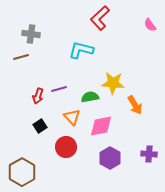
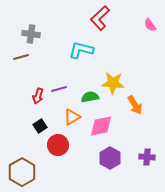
orange triangle: rotated 42 degrees clockwise
red circle: moved 8 px left, 2 px up
purple cross: moved 2 px left, 3 px down
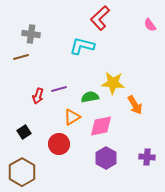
cyan L-shape: moved 1 px right, 4 px up
black square: moved 16 px left, 6 px down
red circle: moved 1 px right, 1 px up
purple hexagon: moved 4 px left
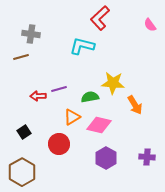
red arrow: rotated 70 degrees clockwise
pink diamond: moved 2 px left, 1 px up; rotated 25 degrees clockwise
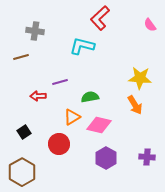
gray cross: moved 4 px right, 3 px up
yellow star: moved 27 px right, 5 px up
purple line: moved 1 px right, 7 px up
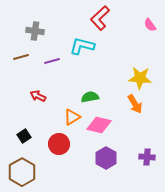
purple line: moved 8 px left, 21 px up
red arrow: rotated 28 degrees clockwise
orange arrow: moved 1 px up
black square: moved 4 px down
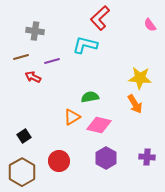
cyan L-shape: moved 3 px right, 1 px up
red arrow: moved 5 px left, 19 px up
red circle: moved 17 px down
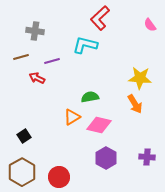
red arrow: moved 4 px right, 1 px down
red circle: moved 16 px down
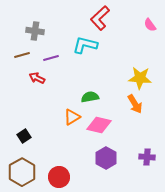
brown line: moved 1 px right, 2 px up
purple line: moved 1 px left, 3 px up
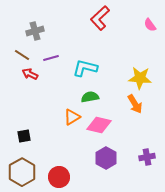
gray cross: rotated 24 degrees counterclockwise
cyan L-shape: moved 23 px down
brown line: rotated 49 degrees clockwise
red arrow: moved 7 px left, 4 px up
black square: rotated 24 degrees clockwise
purple cross: rotated 14 degrees counterclockwise
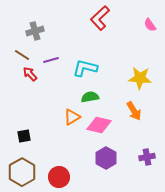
purple line: moved 2 px down
red arrow: rotated 21 degrees clockwise
orange arrow: moved 1 px left, 7 px down
